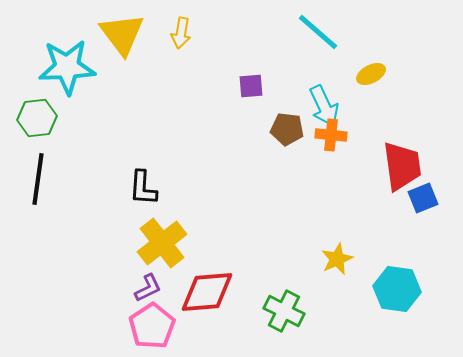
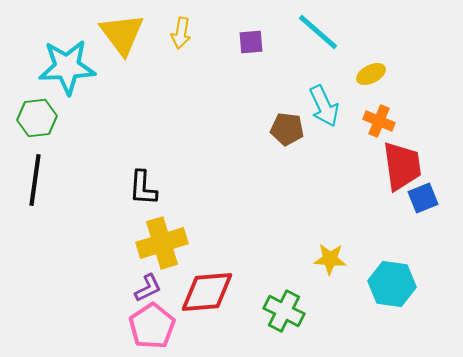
purple square: moved 44 px up
orange cross: moved 48 px right, 14 px up; rotated 16 degrees clockwise
black line: moved 3 px left, 1 px down
yellow cross: rotated 21 degrees clockwise
yellow star: moved 7 px left; rotated 28 degrees clockwise
cyan hexagon: moved 5 px left, 5 px up
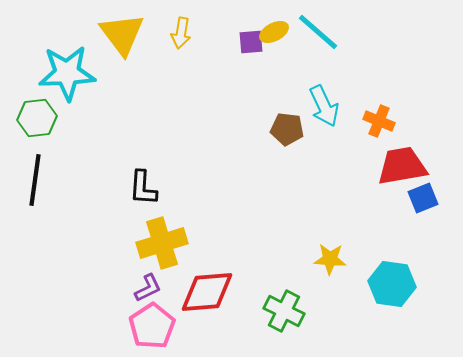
cyan star: moved 6 px down
yellow ellipse: moved 97 px left, 42 px up
red trapezoid: rotated 92 degrees counterclockwise
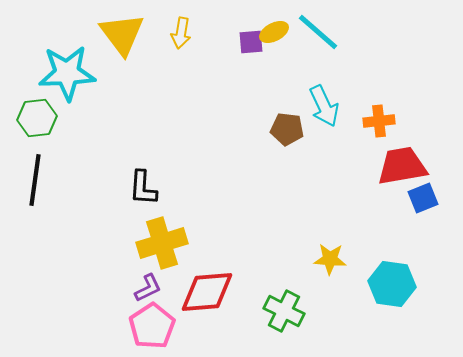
orange cross: rotated 28 degrees counterclockwise
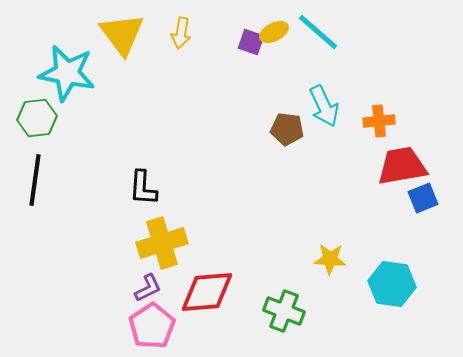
purple square: rotated 24 degrees clockwise
cyan star: rotated 14 degrees clockwise
green cross: rotated 6 degrees counterclockwise
